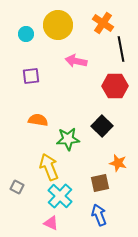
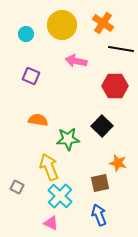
yellow circle: moved 4 px right
black line: rotated 70 degrees counterclockwise
purple square: rotated 30 degrees clockwise
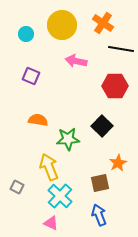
orange star: rotated 30 degrees clockwise
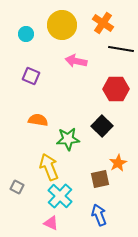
red hexagon: moved 1 px right, 3 px down
brown square: moved 4 px up
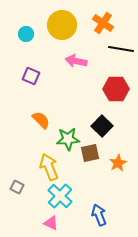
orange semicircle: moved 3 px right; rotated 36 degrees clockwise
brown square: moved 10 px left, 26 px up
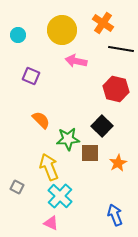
yellow circle: moved 5 px down
cyan circle: moved 8 px left, 1 px down
red hexagon: rotated 15 degrees clockwise
brown square: rotated 12 degrees clockwise
blue arrow: moved 16 px right
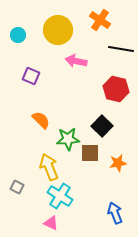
orange cross: moved 3 px left, 3 px up
yellow circle: moved 4 px left
orange star: rotated 18 degrees clockwise
cyan cross: rotated 10 degrees counterclockwise
blue arrow: moved 2 px up
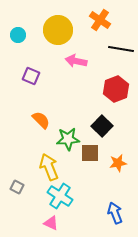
red hexagon: rotated 25 degrees clockwise
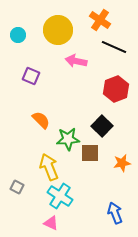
black line: moved 7 px left, 2 px up; rotated 15 degrees clockwise
orange star: moved 4 px right
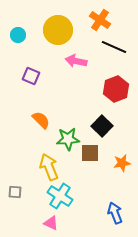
gray square: moved 2 px left, 5 px down; rotated 24 degrees counterclockwise
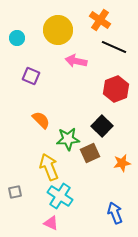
cyan circle: moved 1 px left, 3 px down
brown square: rotated 24 degrees counterclockwise
gray square: rotated 16 degrees counterclockwise
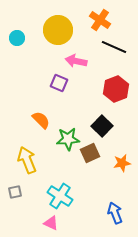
purple square: moved 28 px right, 7 px down
yellow arrow: moved 22 px left, 7 px up
